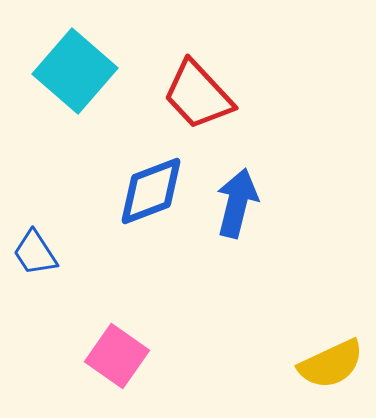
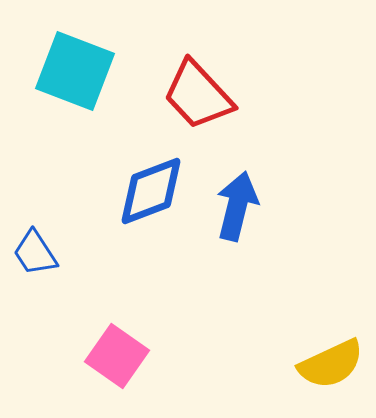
cyan square: rotated 20 degrees counterclockwise
blue arrow: moved 3 px down
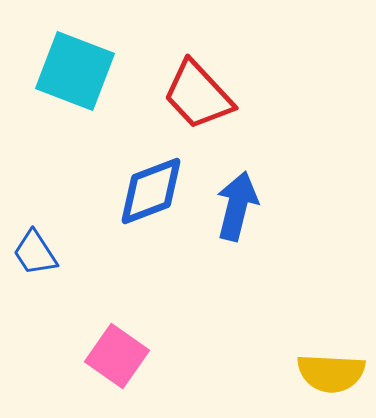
yellow semicircle: moved 9 px down; rotated 28 degrees clockwise
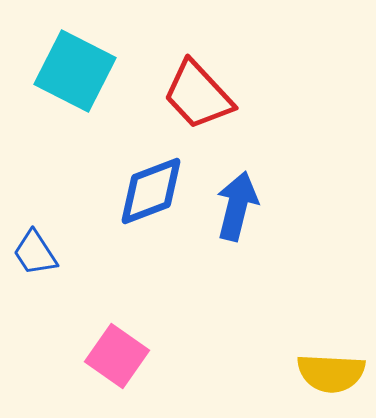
cyan square: rotated 6 degrees clockwise
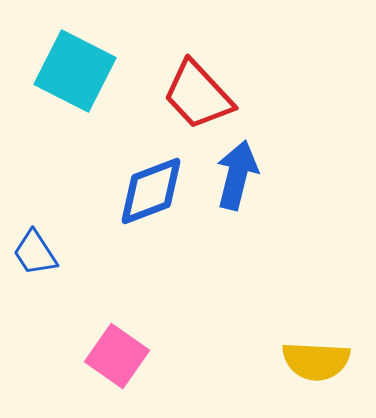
blue arrow: moved 31 px up
yellow semicircle: moved 15 px left, 12 px up
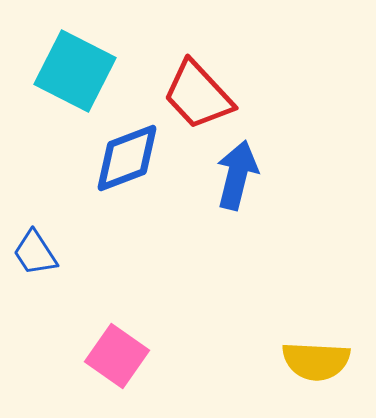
blue diamond: moved 24 px left, 33 px up
